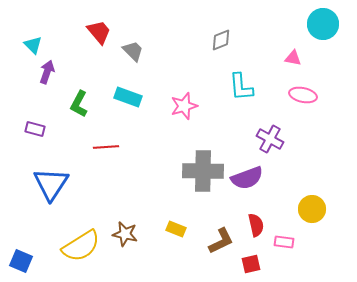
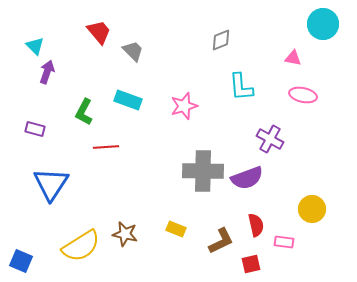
cyan triangle: moved 2 px right, 1 px down
cyan rectangle: moved 3 px down
green L-shape: moved 5 px right, 8 px down
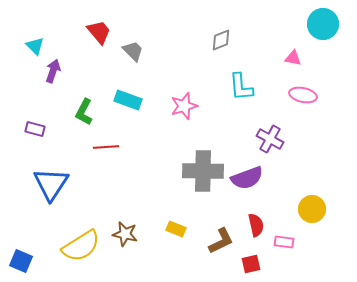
purple arrow: moved 6 px right, 1 px up
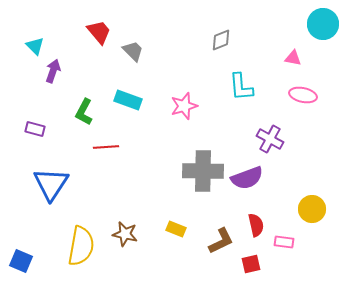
yellow semicircle: rotated 48 degrees counterclockwise
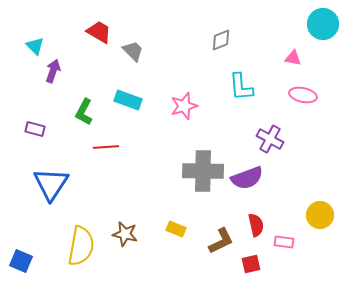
red trapezoid: rotated 20 degrees counterclockwise
yellow circle: moved 8 px right, 6 px down
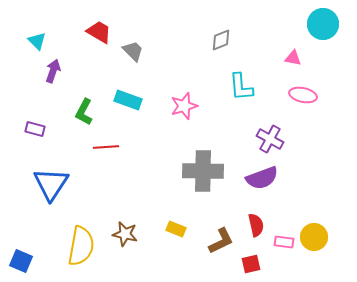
cyan triangle: moved 2 px right, 5 px up
purple semicircle: moved 15 px right
yellow circle: moved 6 px left, 22 px down
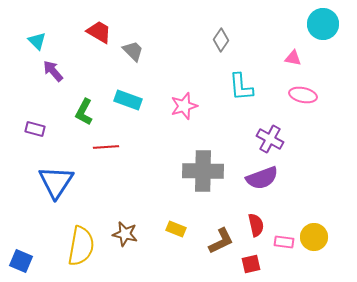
gray diamond: rotated 35 degrees counterclockwise
purple arrow: rotated 60 degrees counterclockwise
blue triangle: moved 5 px right, 2 px up
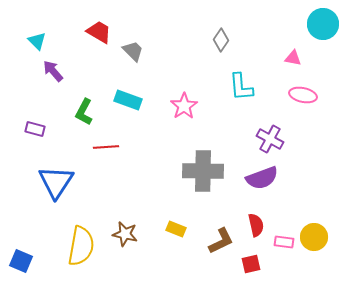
pink star: rotated 16 degrees counterclockwise
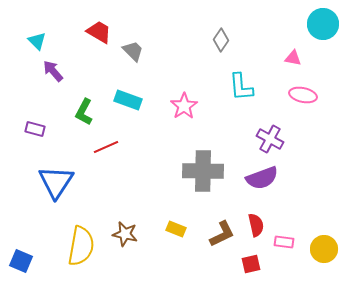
red line: rotated 20 degrees counterclockwise
yellow circle: moved 10 px right, 12 px down
brown L-shape: moved 1 px right, 7 px up
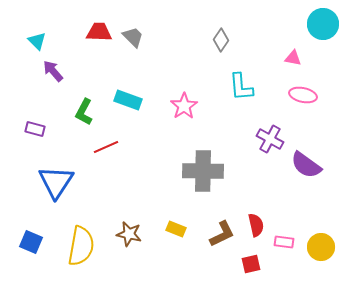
red trapezoid: rotated 28 degrees counterclockwise
gray trapezoid: moved 14 px up
purple semicircle: moved 44 px right, 13 px up; rotated 56 degrees clockwise
brown star: moved 4 px right
yellow circle: moved 3 px left, 2 px up
blue square: moved 10 px right, 19 px up
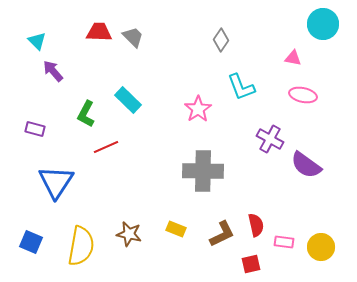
cyan L-shape: rotated 16 degrees counterclockwise
cyan rectangle: rotated 24 degrees clockwise
pink star: moved 14 px right, 3 px down
green L-shape: moved 2 px right, 2 px down
